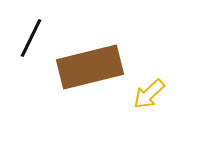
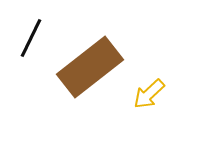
brown rectangle: rotated 24 degrees counterclockwise
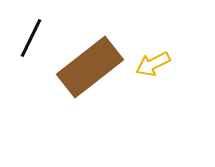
yellow arrow: moved 4 px right, 30 px up; rotated 16 degrees clockwise
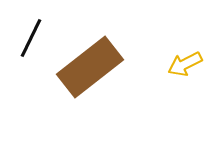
yellow arrow: moved 32 px right
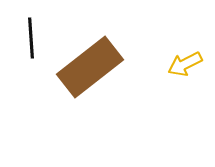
black line: rotated 30 degrees counterclockwise
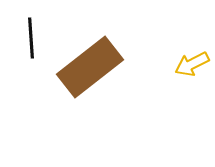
yellow arrow: moved 7 px right
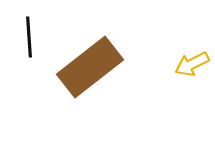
black line: moved 2 px left, 1 px up
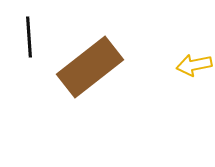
yellow arrow: moved 2 px right, 1 px down; rotated 16 degrees clockwise
